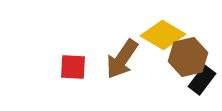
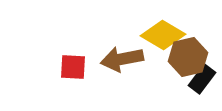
brown arrow: rotated 45 degrees clockwise
black rectangle: moved 1 px up
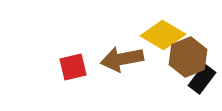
brown hexagon: rotated 9 degrees counterclockwise
red square: rotated 16 degrees counterclockwise
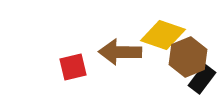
yellow diamond: rotated 12 degrees counterclockwise
brown arrow: moved 2 px left, 7 px up; rotated 12 degrees clockwise
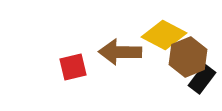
yellow diamond: moved 1 px right; rotated 9 degrees clockwise
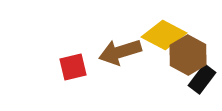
brown arrow: rotated 18 degrees counterclockwise
brown hexagon: moved 2 px up; rotated 9 degrees counterclockwise
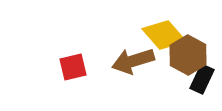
yellow diamond: rotated 21 degrees clockwise
brown arrow: moved 13 px right, 9 px down
black rectangle: rotated 12 degrees counterclockwise
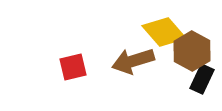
yellow diamond: moved 3 px up
brown hexagon: moved 4 px right, 4 px up
